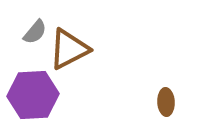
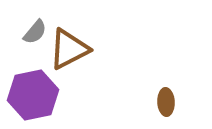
purple hexagon: rotated 9 degrees counterclockwise
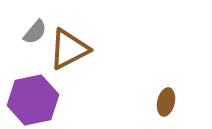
purple hexagon: moved 5 px down
brown ellipse: rotated 16 degrees clockwise
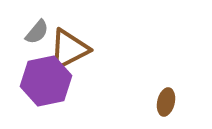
gray semicircle: moved 2 px right
purple hexagon: moved 13 px right, 19 px up
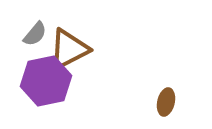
gray semicircle: moved 2 px left, 2 px down
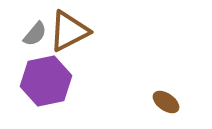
brown triangle: moved 18 px up
brown ellipse: rotated 68 degrees counterclockwise
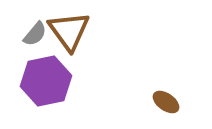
brown triangle: rotated 39 degrees counterclockwise
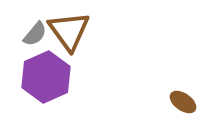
purple hexagon: moved 4 px up; rotated 12 degrees counterclockwise
brown ellipse: moved 17 px right
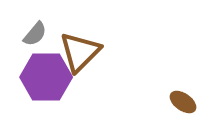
brown triangle: moved 11 px right, 21 px down; rotated 21 degrees clockwise
purple hexagon: rotated 24 degrees clockwise
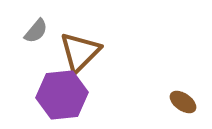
gray semicircle: moved 1 px right, 3 px up
purple hexagon: moved 16 px right, 18 px down; rotated 6 degrees counterclockwise
